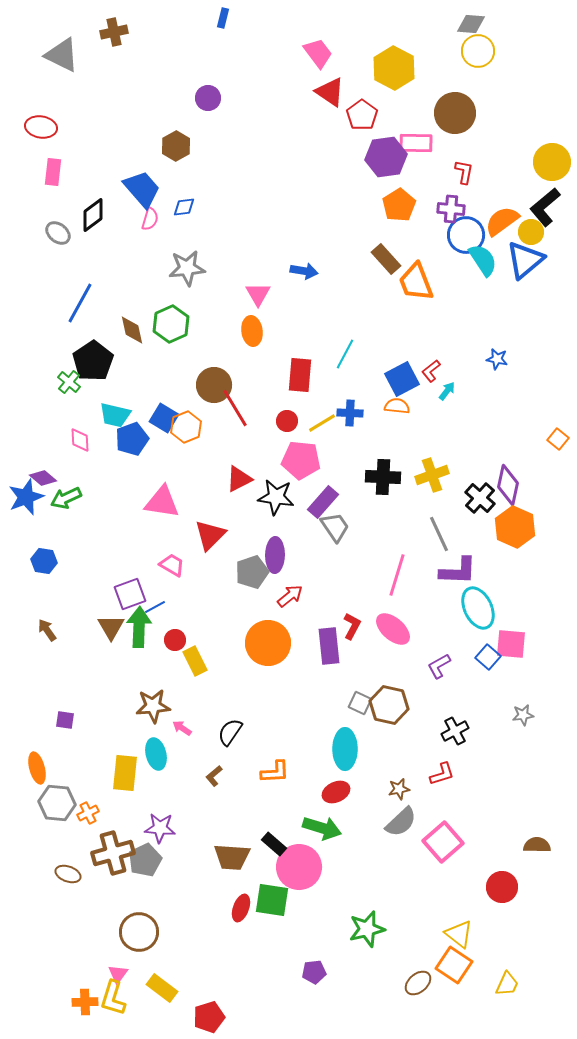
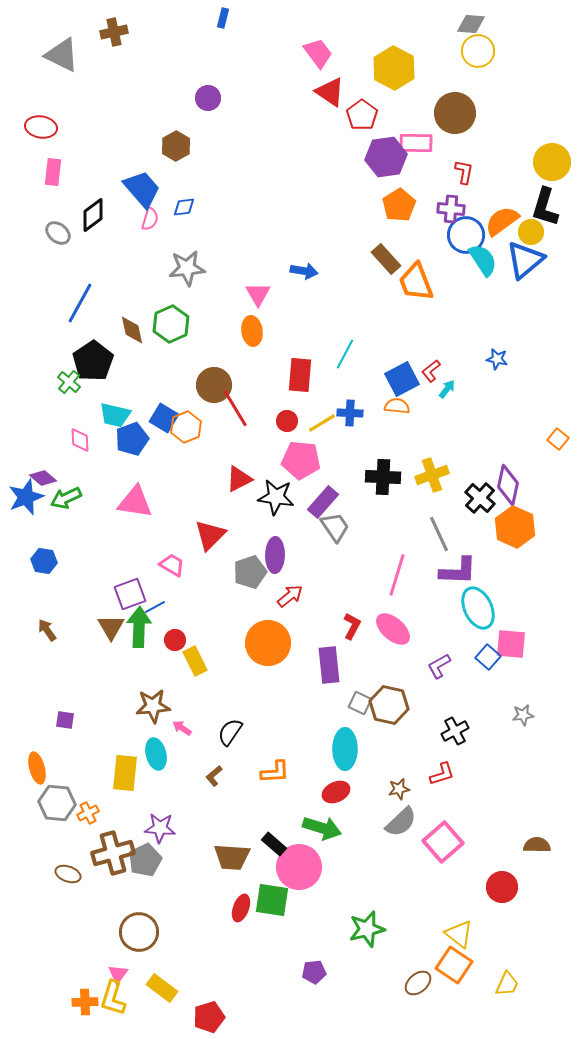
black L-shape at (545, 207): rotated 33 degrees counterclockwise
cyan arrow at (447, 391): moved 2 px up
pink triangle at (162, 502): moved 27 px left
gray pentagon at (252, 572): moved 2 px left
purple rectangle at (329, 646): moved 19 px down
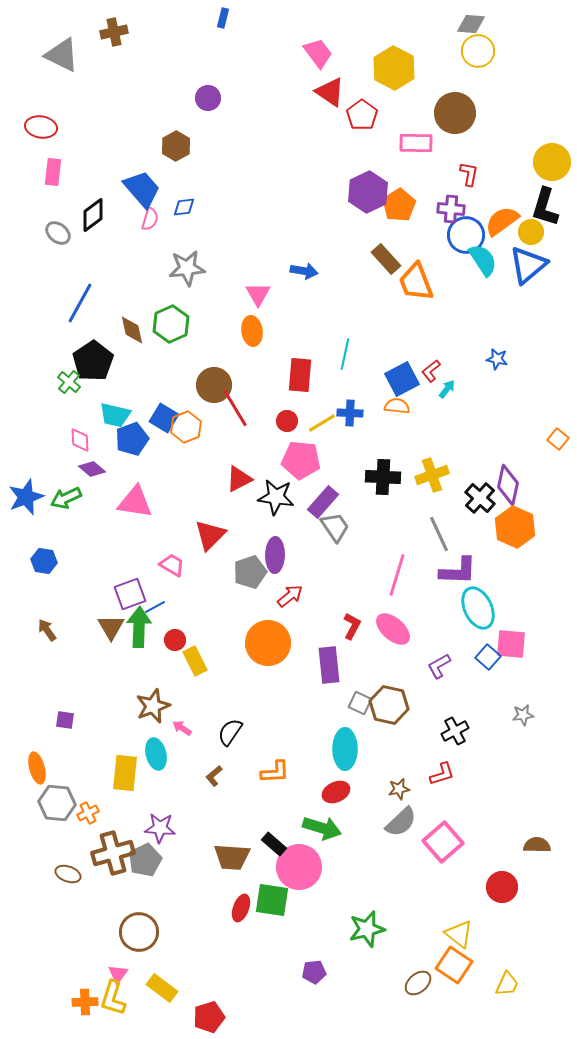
purple hexagon at (386, 157): moved 18 px left, 35 px down; rotated 18 degrees counterclockwise
red L-shape at (464, 172): moved 5 px right, 2 px down
blue triangle at (525, 260): moved 3 px right, 5 px down
cyan line at (345, 354): rotated 16 degrees counterclockwise
purple diamond at (43, 478): moved 49 px right, 9 px up
brown star at (153, 706): rotated 16 degrees counterclockwise
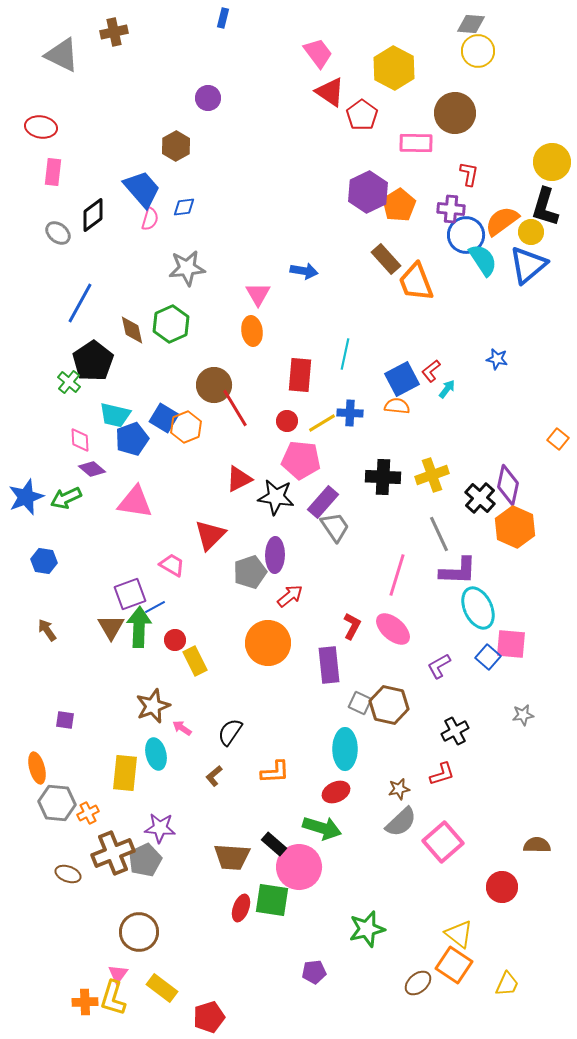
brown cross at (113, 853): rotated 6 degrees counterclockwise
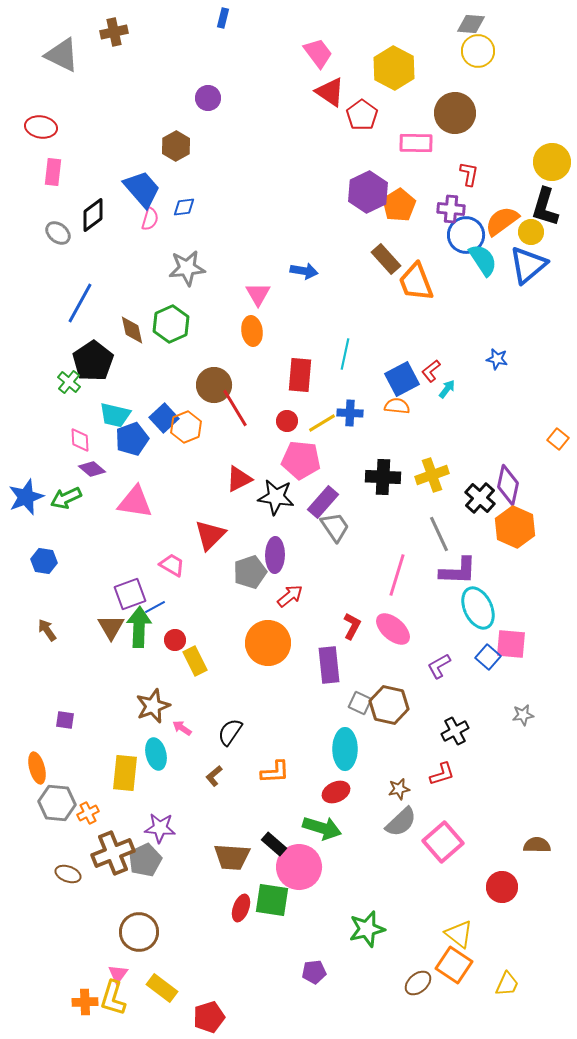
blue square at (164, 418): rotated 16 degrees clockwise
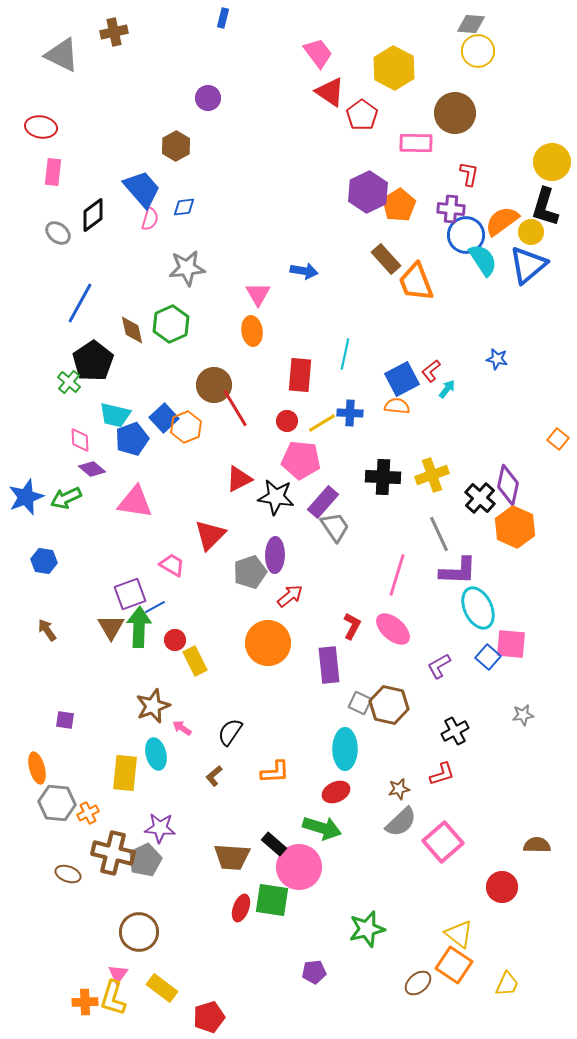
brown cross at (113, 853): rotated 36 degrees clockwise
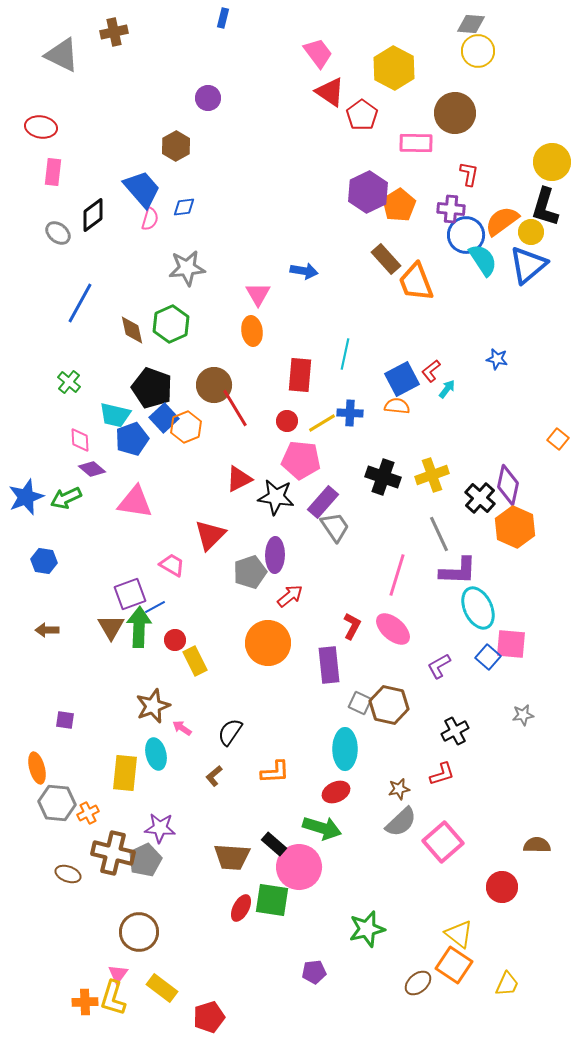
black pentagon at (93, 361): moved 59 px right, 27 px down; rotated 18 degrees counterclockwise
black cross at (383, 477): rotated 16 degrees clockwise
brown arrow at (47, 630): rotated 55 degrees counterclockwise
red ellipse at (241, 908): rotated 8 degrees clockwise
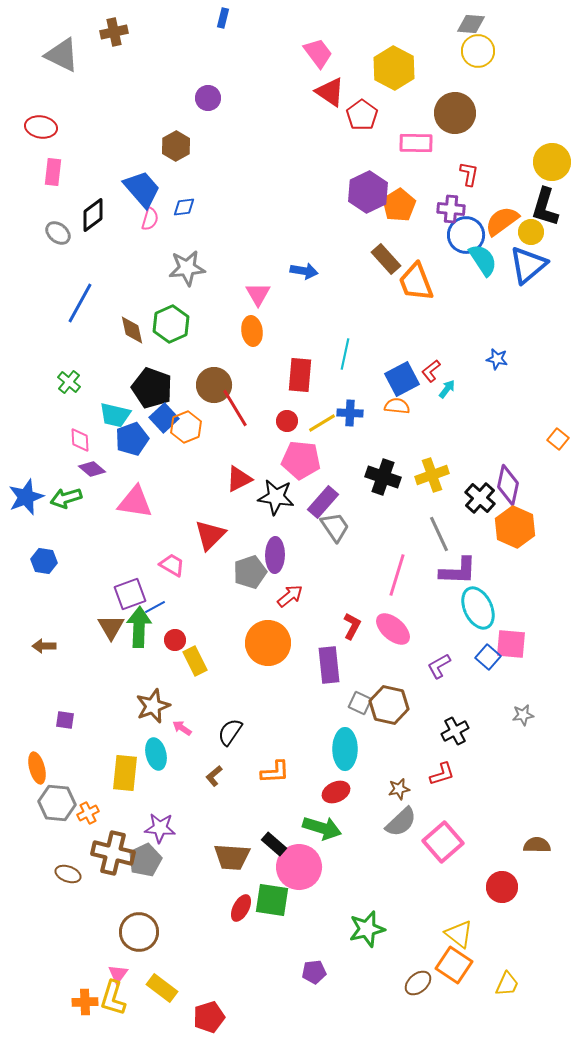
green arrow at (66, 498): rotated 8 degrees clockwise
brown arrow at (47, 630): moved 3 px left, 16 px down
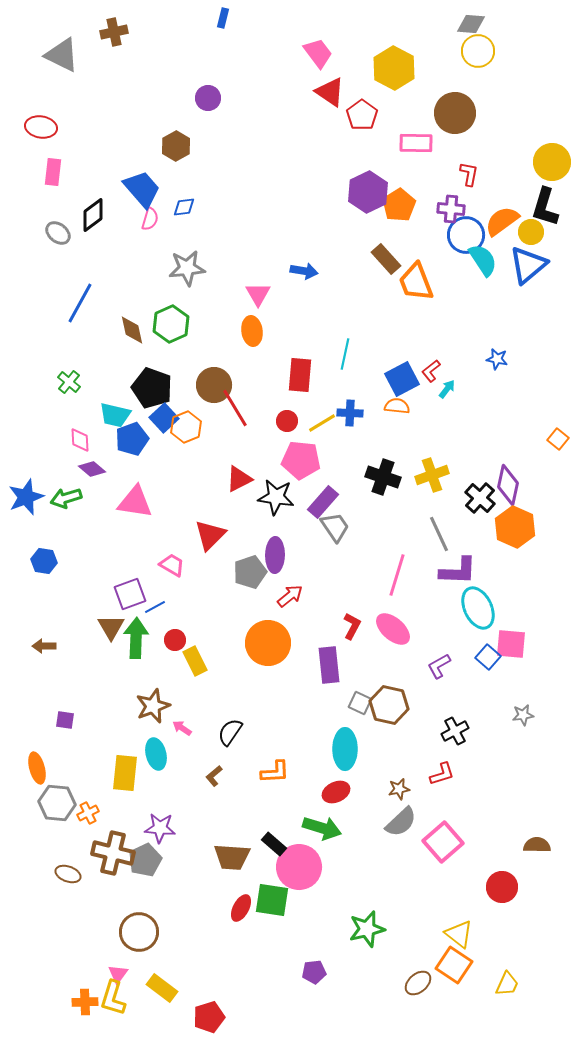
green arrow at (139, 627): moved 3 px left, 11 px down
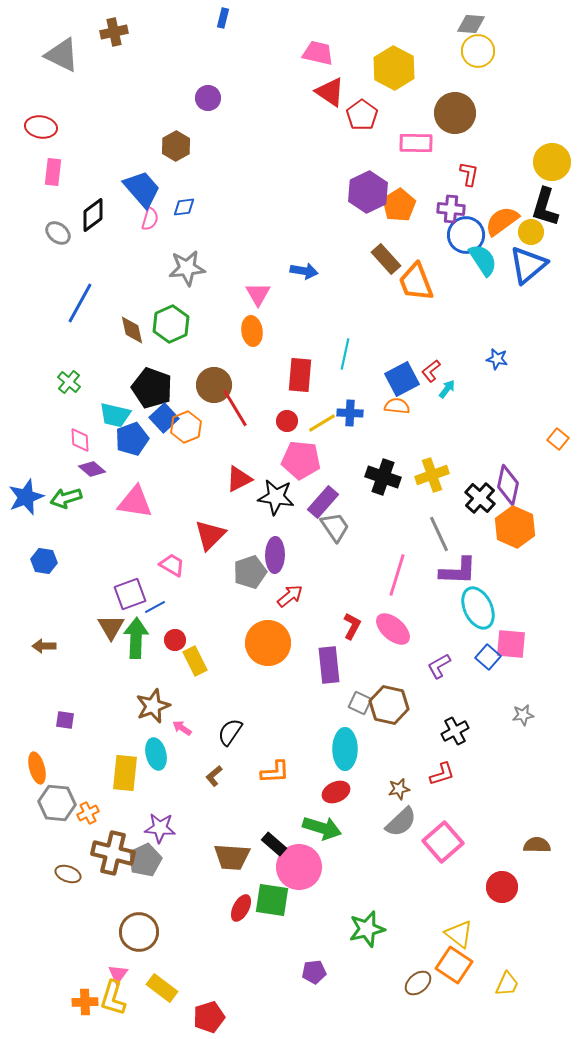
pink trapezoid at (318, 53): rotated 40 degrees counterclockwise
